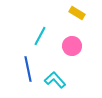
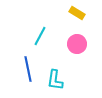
pink circle: moved 5 px right, 2 px up
cyan L-shape: rotated 130 degrees counterclockwise
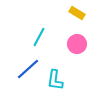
cyan line: moved 1 px left, 1 px down
blue line: rotated 60 degrees clockwise
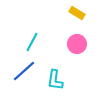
cyan line: moved 7 px left, 5 px down
blue line: moved 4 px left, 2 px down
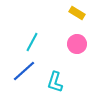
cyan L-shape: moved 2 px down; rotated 10 degrees clockwise
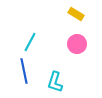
yellow rectangle: moved 1 px left, 1 px down
cyan line: moved 2 px left
blue line: rotated 60 degrees counterclockwise
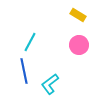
yellow rectangle: moved 2 px right, 1 px down
pink circle: moved 2 px right, 1 px down
cyan L-shape: moved 5 px left, 2 px down; rotated 35 degrees clockwise
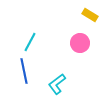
yellow rectangle: moved 12 px right
pink circle: moved 1 px right, 2 px up
cyan L-shape: moved 7 px right
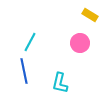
cyan L-shape: moved 3 px right, 1 px up; rotated 40 degrees counterclockwise
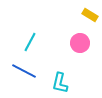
blue line: rotated 50 degrees counterclockwise
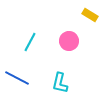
pink circle: moved 11 px left, 2 px up
blue line: moved 7 px left, 7 px down
